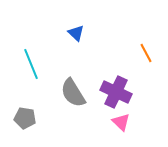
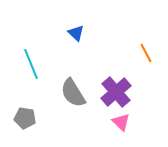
purple cross: rotated 24 degrees clockwise
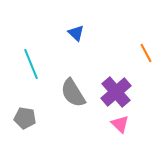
pink triangle: moved 1 px left, 2 px down
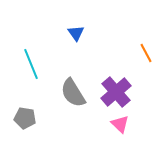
blue triangle: rotated 12 degrees clockwise
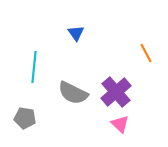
cyan line: moved 3 px right, 3 px down; rotated 28 degrees clockwise
gray semicircle: rotated 32 degrees counterclockwise
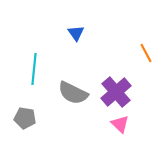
cyan line: moved 2 px down
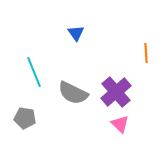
orange line: rotated 24 degrees clockwise
cyan line: moved 3 px down; rotated 28 degrees counterclockwise
